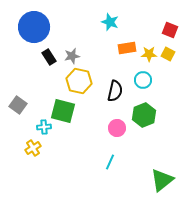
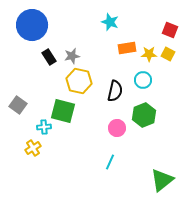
blue circle: moved 2 px left, 2 px up
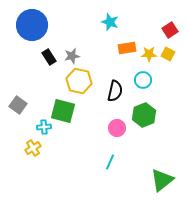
red square: rotated 35 degrees clockwise
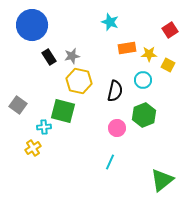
yellow square: moved 11 px down
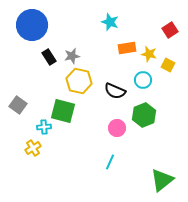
yellow star: rotated 14 degrees clockwise
black semicircle: rotated 100 degrees clockwise
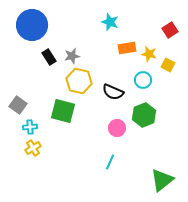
black semicircle: moved 2 px left, 1 px down
cyan cross: moved 14 px left
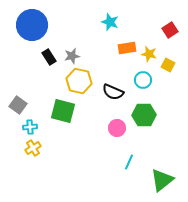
green hexagon: rotated 20 degrees clockwise
cyan line: moved 19 px right
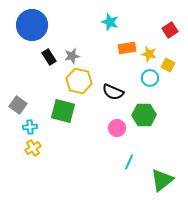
cyan circle: moved 7 px right, 2 px up
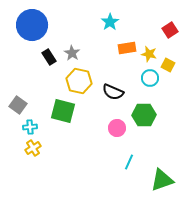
cyan star: rotated 18 degrees clockwise
gray star: moved 3 px up; rotated 28 degrees counterclockwise
green triangle: rotated 20 degrees clockwise
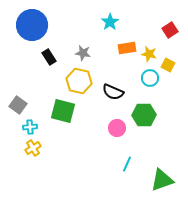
gray star: moved 11 px right; rotated 21 degrees counterclockwise
cyan line: moved 2 px left, 2 px down
